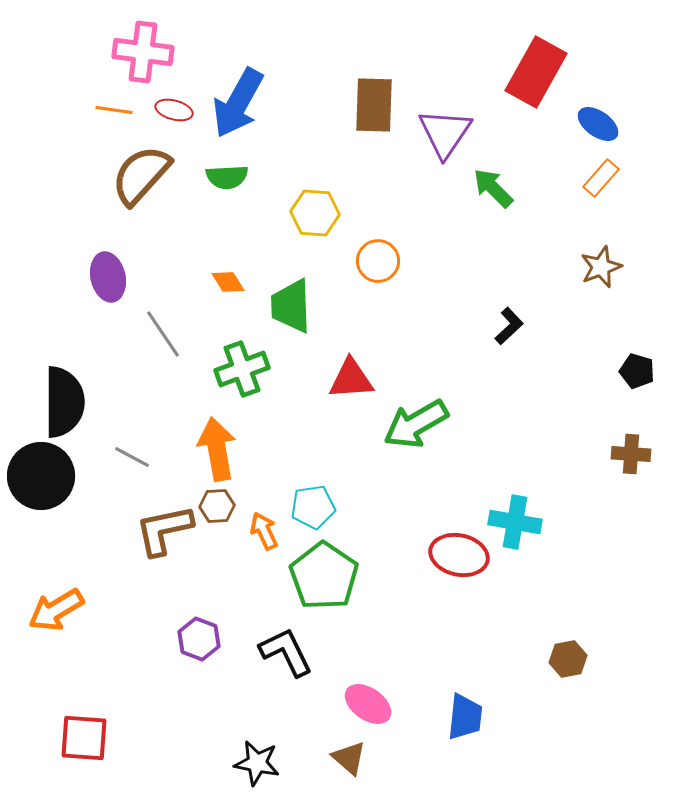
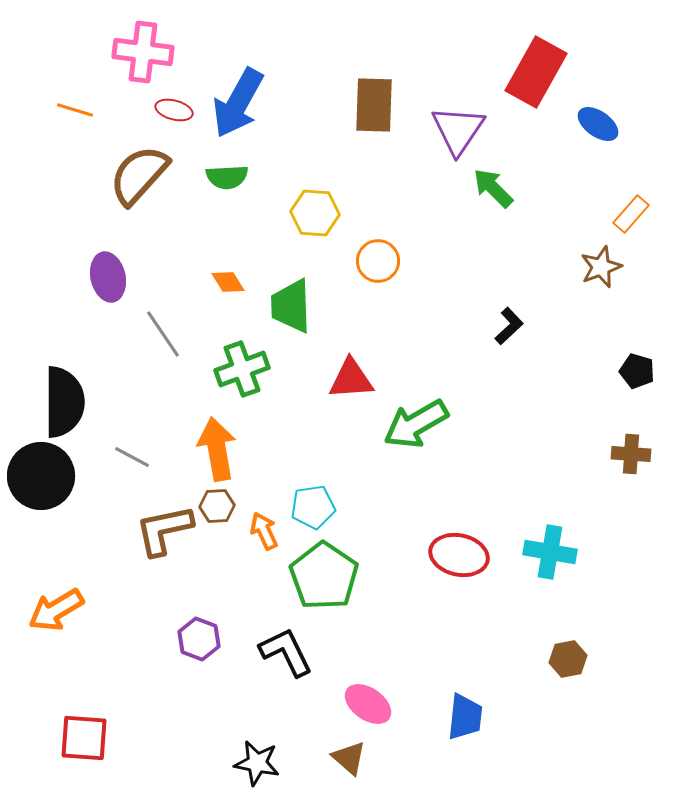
orange line at (114, 110): moved 39 px left; rotated 9 degrees clockwise
purple triangle at (445, 133): moved 13 px right, 3 px up
brown semicircle at (141, 175): moved 2 px left
orange rectangle at (601, 178): moved 30 px right, 36 px down
cyan cross at (515, 522): moved 35 px right, 30 px down
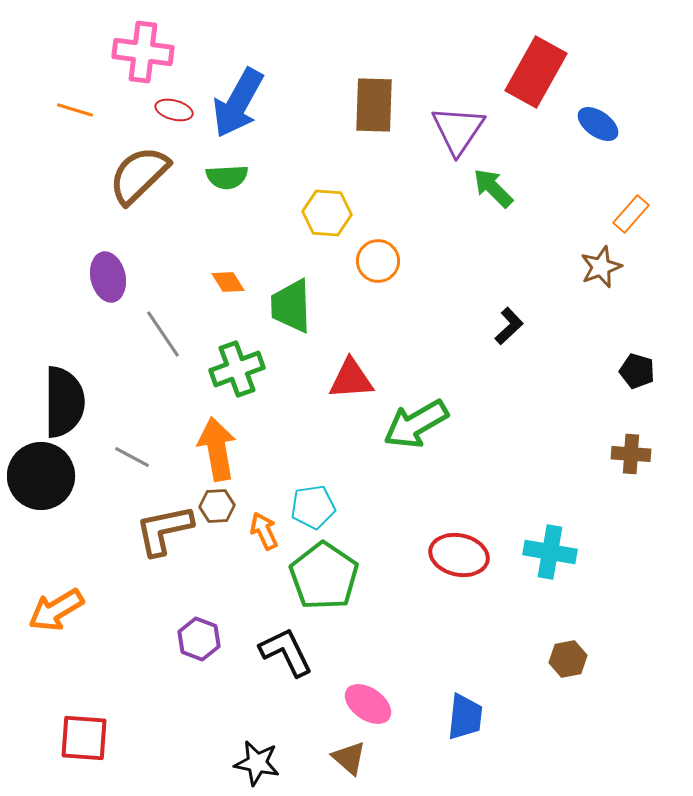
brown semicircle at (139, 175): rotated 4 degrees clockwise
yellow hexagon at (315, 213): moved 12 px right
green cross at (242, 369): moved 5 px left
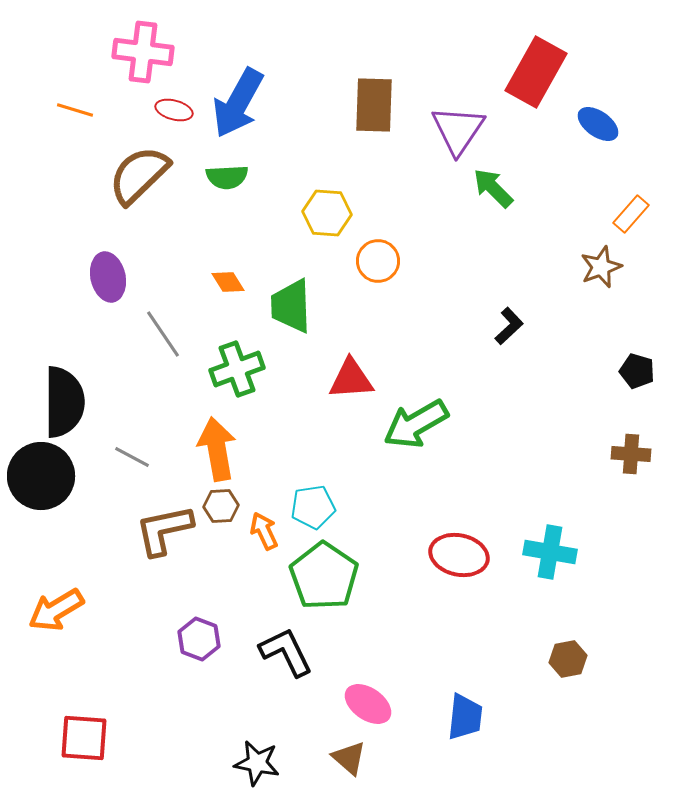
brown hexagon at (217, 506): moved 4 px right
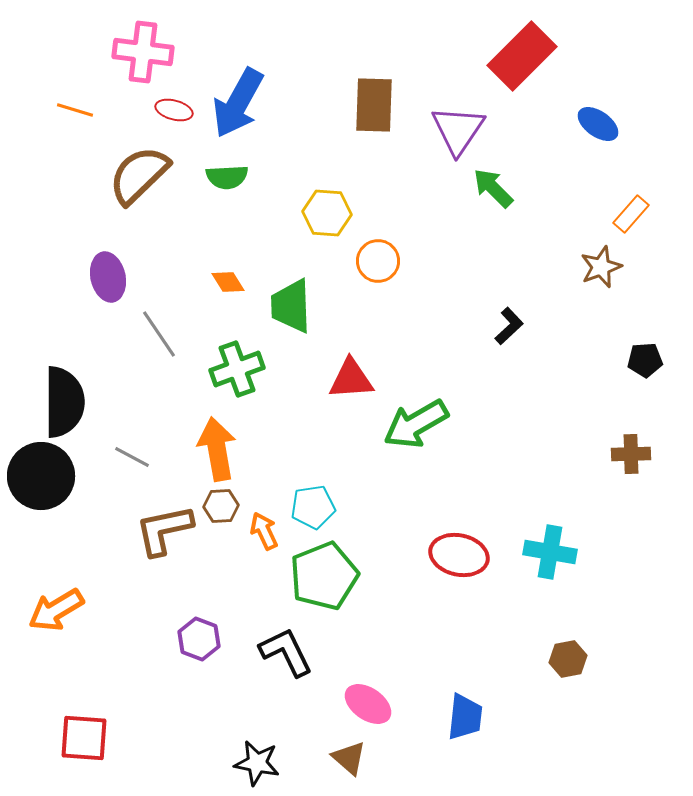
red rectangle at (536, 72): moved 14 px left, 16 px up; rotated 16 degrees clockwise
gray line at (163, 334): moved 4 px left
black pentagon at (637, 371): moved 8 px right, 11 px up; rotated 20 degrees counterclockwise
brown cross at (631, 454): rotated 6 degrees counterclockwise
green pentagon at (324, 576): rotated 16 degrees clockwise
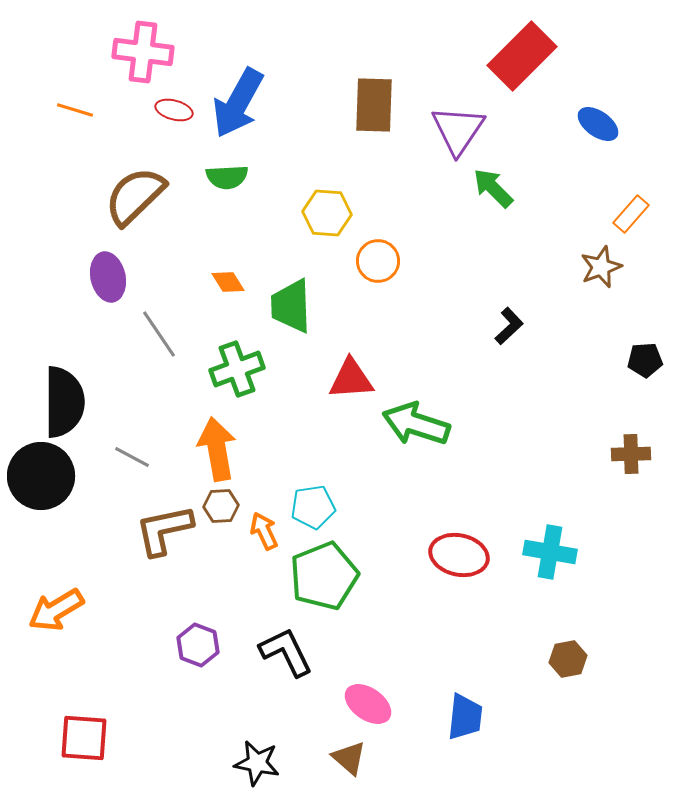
brown semicircle at (139, 175): moved 4 px left, 21 px down
green arrow at (416, 424): rotated 48 degrees clockwise
purple hexagon at (199, 639): moved 1 px left, 6 px down
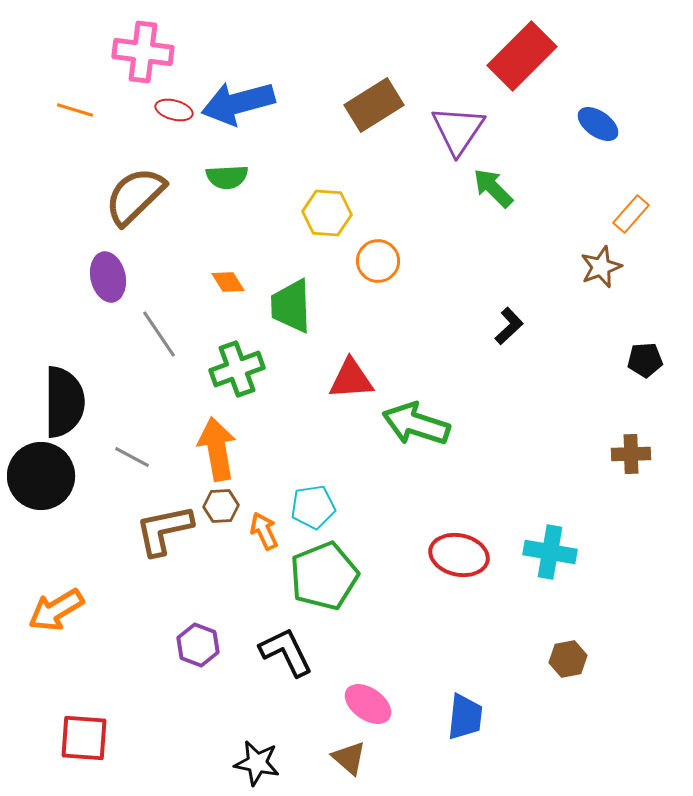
blue arrow at (238, 103): rotated 46 degrees clockwise
brown rectangle at (374, 105): rotated 56 degrees clockwise
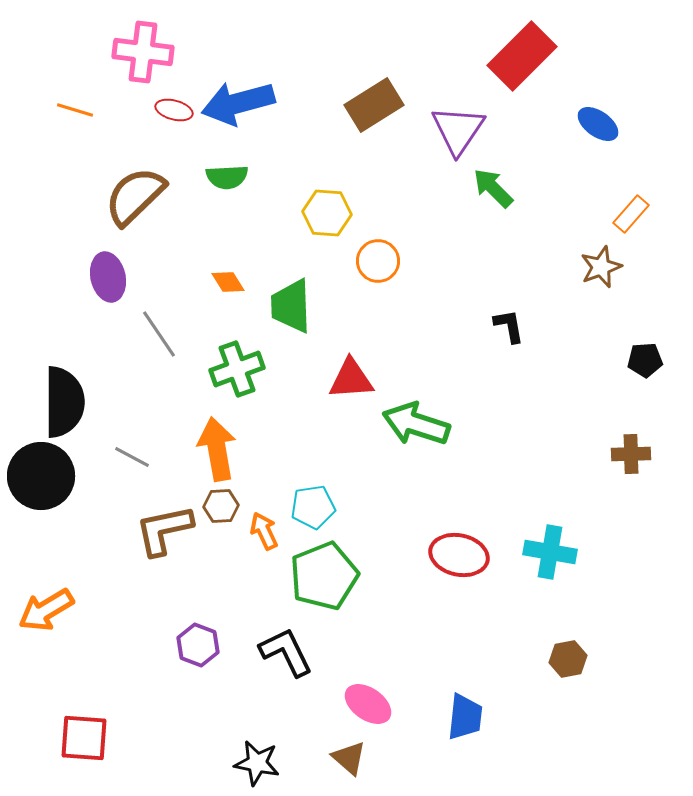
black L-shape at (509, 326): rotated 57 degrees counterclockwise
orange arrow at (56, 610): moved 10 px left
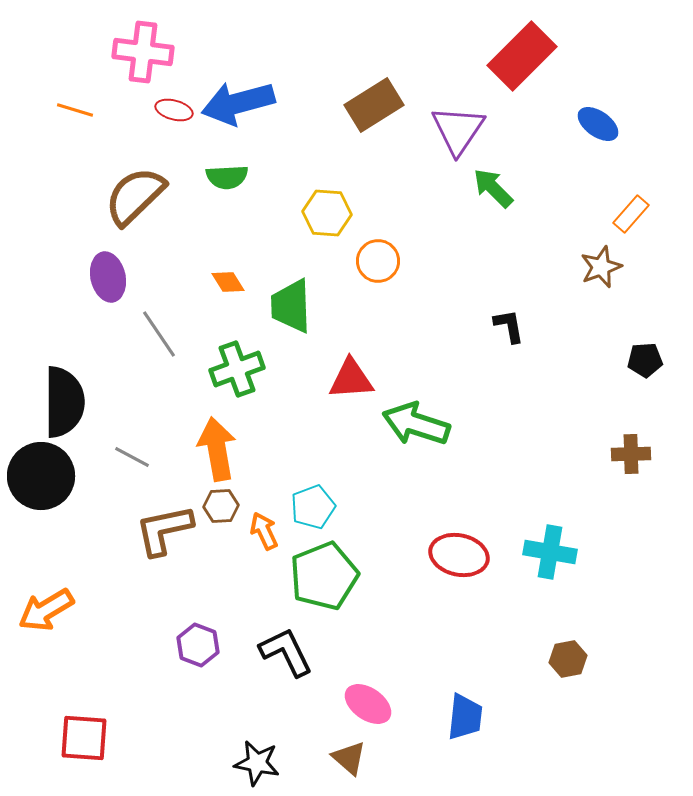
cyan pentagon at (313, 507): rotated 12 degrees counterclockwise
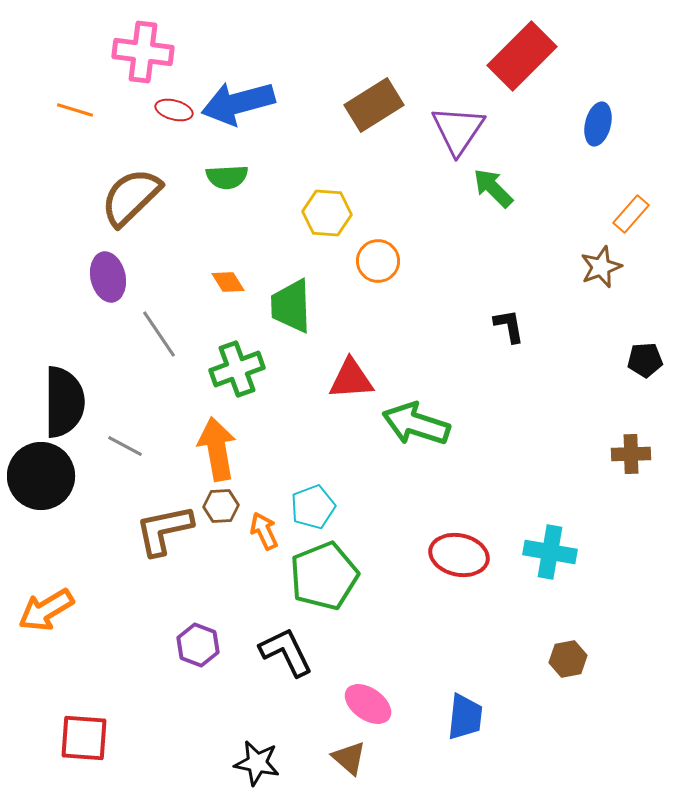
blue ellipse at (598, 124): rotated 69 degrees clockwise
brown semicircle at (135, 196): moved 4 px left, 1 px down
gray line at (132, 457): moved 7 px left, 11 px up
